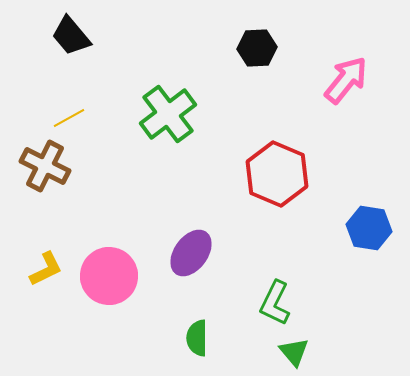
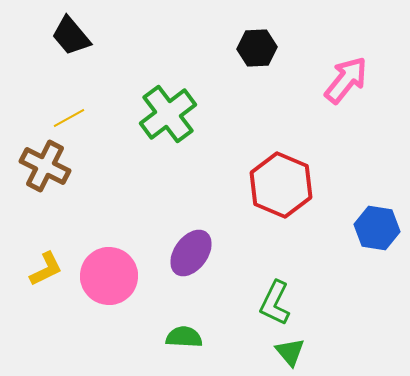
red hexagon: moved 4 px right, 11 px down
blue hexagon: moved 8 px right
green semicircle: moved 13 px left, 1 px up; rotated 93 degrees clockwise
green triangle: moved 4 px left
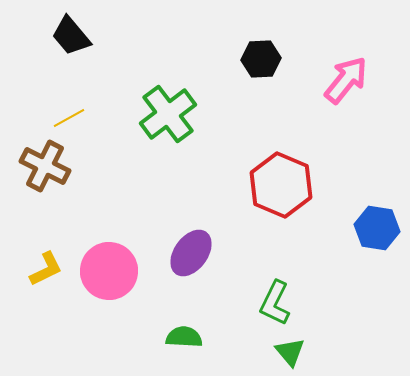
black hexagon: moved 4 px right, 11 px down
pink circle: moved 5 px up
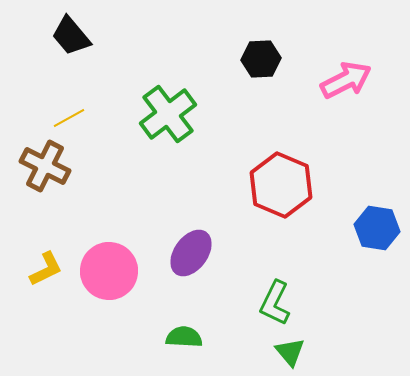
pink arrow: rotated 24 degrees clockwise
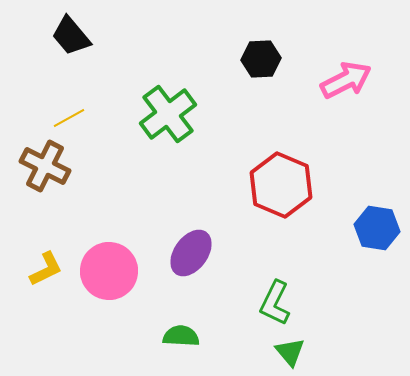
green semicircle: moved 3 px left, 1 px up
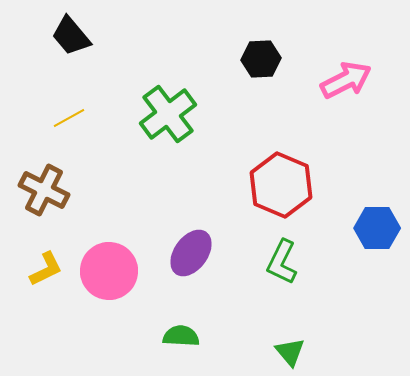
brown cross: moved 1 px left, 24 px down
blue hexagon: rotated 9 degrees counterclockwise
green L-shape: moved 7 px right, 41 px up
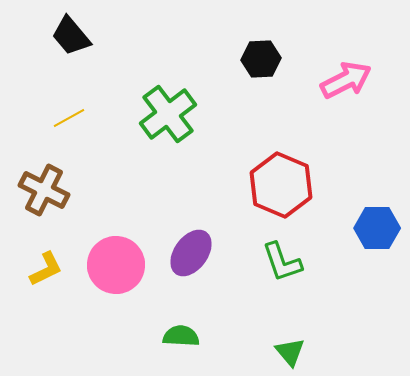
green L-shape: rotated 45 degrees counterclockwise
pink circle: moved 7 px right, 6 px up
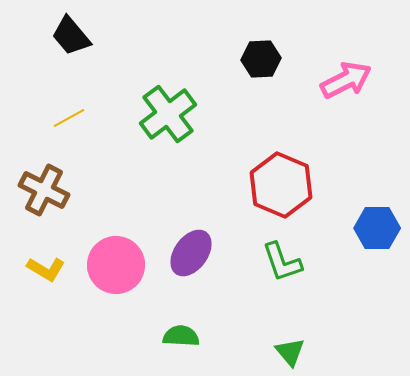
yellow L-shape: rotated 57 degrees clockwise
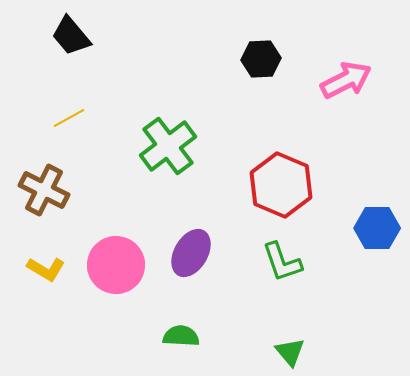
green cross: moved 32 px down
purple ellipse: rotated 6 degrees counterclockwise
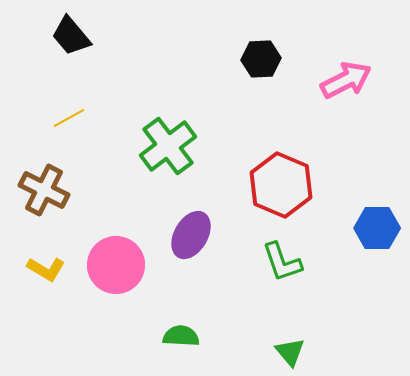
purple ellipse: moved 18 px up
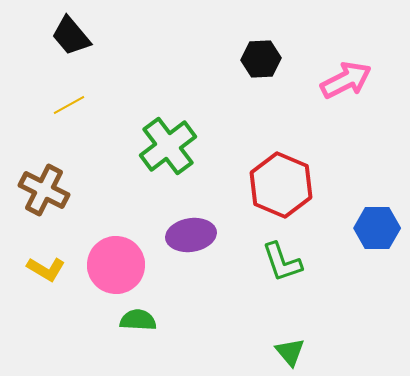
yellow line: moved 13 px up
purple ellipse: rotated 51 degrees clockwise
green semicircle: moved 43 px left, 16 px up
